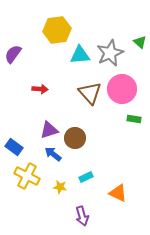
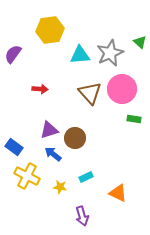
yellow hexagon: moved 7 px left
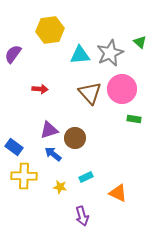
yellow cross: moved 3 px left; rotated 25 degrees counterclockwise
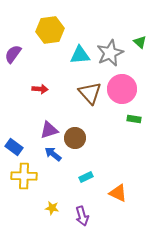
yellow star: moved 8 px left, 21 px down
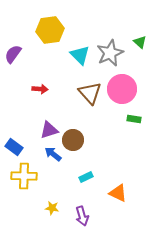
cyan triangle: rotated 50 degrees clockwise
brown circle: moved 2 px left, 2 px down
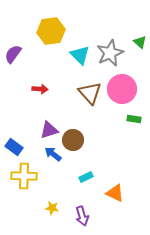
yellow hexagon: moved 1 px right, 1 px down
orange triangle: moved 3 px left
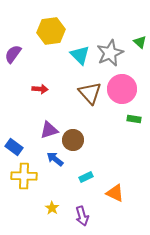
blue arrow: moved 2 px right, 5 px down
yellow star: rotated 24 degrees clockwise
